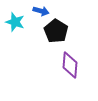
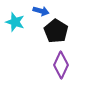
purple diamond: moved 9 px left; rotated 20 degrees clockwise
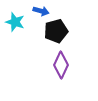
black pentagon: rotated 25 degrees clockwise
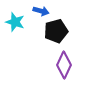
purple diamond: moved 3 px right
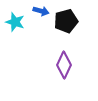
black pentagon: moved 10 px right, 10 px up
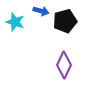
black pentagon: moved 1 px left
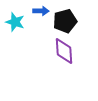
blue arrow: rotated 14 degrees counterclockwise
purple diamond: moved 14 px up; rotated 28 degrees counterclockwise
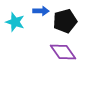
purple diamond: moved 1 px left, 1 px down; rotated 32 degrees counterclockwise
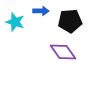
black pentagon: moved 5 px right; rotated 10 degrees clockwise
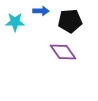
cyan star: rotated 18 degrees counterclockwise
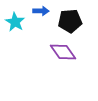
cyan star: rotated 30 degrees clockwise
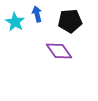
blue arrow: moved 4 px left, 3 px down; rotated 105 degrees counterclockwise
purple diamond: moved 4 px left, 1 px up
